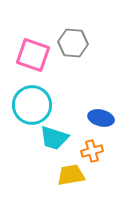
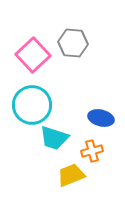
pink square: rotated 28 degrees clockwise
yellow trapezoid: rotated 12 degrees counterclockwise
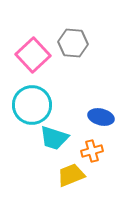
blue ellipse: moved 1 px up
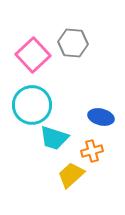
yellow trapezoid: rotated 20 degrees counterclockwise
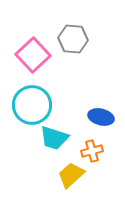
gray hexagon: moved 4 px up
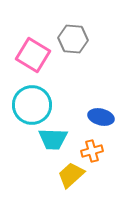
pink square: rotated 16 degrees counterclockwise
cyan trapezoid: moved 1 px left, 1 px down; rotated 16 degrees counterclockwise
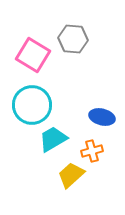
blue ellipse: moved 1 px right
cyan trapezoid: rotated 148 degrees clockwise
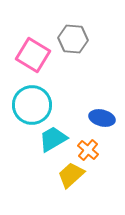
blue ellipse: moved 1 px down
orange cross: moved 4 px left, 1 px up; rotated 35 degrees counterclockwise
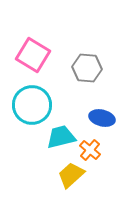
gray hexagon: moved 14 px right, 29 px down
cyan trapezoid: moved 8 px right, 2 px up; rotated 16 degrees clockwise
orange cross: moved 2 px right
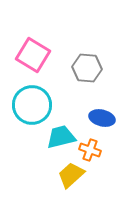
orange cross: rotated 20 degrees counterclockwise
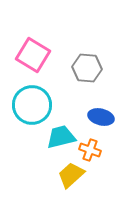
blue ellipse: moved 1 px left, 1 px up
